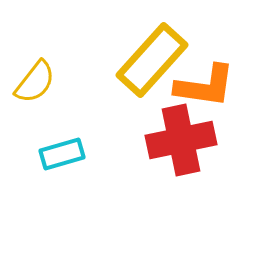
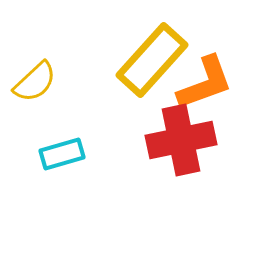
yellow semicircle: rotated 9 degrees clockwise
orange L-shape: moved 3 px up; rotated 28 degrees counterclockwise
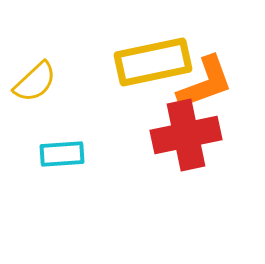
yellow rectangle: moved 1 px right, 2 px down; rotated 36 degrees clockwise
red cross: moved 5 px right, 5 px up
cyan rectangle: rotated 12 degrees clockwise
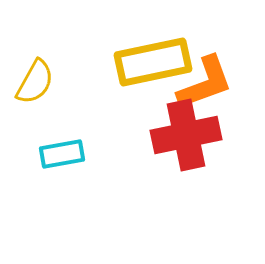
yellow semicircle: rotated 18 degrees counterclockwise
cyan rectangle: rotated 6 degrees counterclockwise
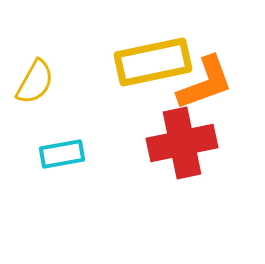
red cross: moved 4 px left, 8 px down
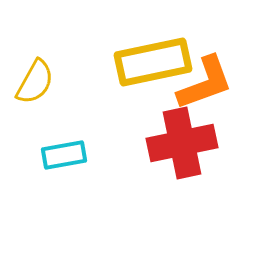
cyan rectangle: moved 2 px right, 1 px down
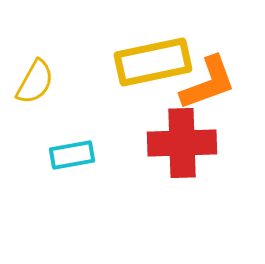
orange L-shape: moved 3 px right
red cross: rotated 10 degrees clockwise
cyan rectangle: moved 8 px right
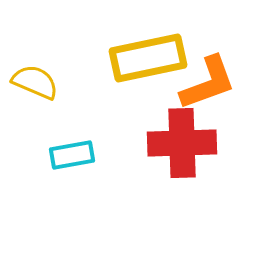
yellow rectangle: moved 5 px left, 4 px up
yellow semicircle: rotated 96 degrees counterclockwise
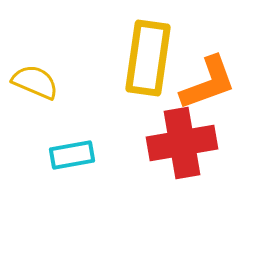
yellow rectangle: rotated 70 degrees counterclockwise
red cross: rotated 8 degrees counterclockwise
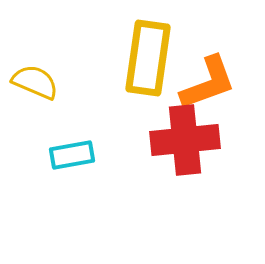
red cross: moved 3 px right, 3 px up; rotated 4 degrees clockwise
